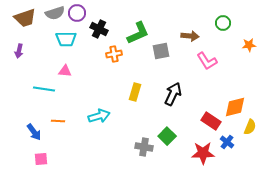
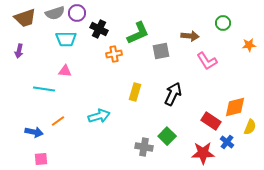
orange line: rotated 40 degrees counterclockwise
blue arrow: rotated 42 degrees counterclockwise
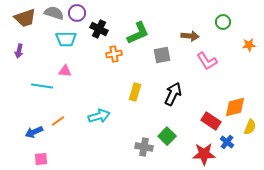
gray semicircle: moved 1 px left; rotated 144 degrees counterclockwise
green circle: moved 1 px up
gray square: moved 1 px right, 4 px down
cyan line: moved 2 px left, 3 px up
blue arrow: rotated 144 degrees clockwise
red star: moved 1 px right, 1 px down
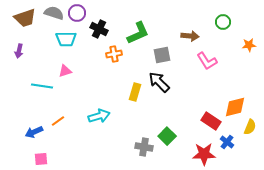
pink triangle: rotated 24 degrees counterclockwise
black arrow: moved 14 px left, 12 px up; rotated 70 degrees counterclockwise
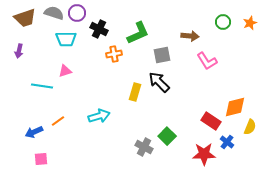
orange star: moved 1 px right, 22 px up; rotated 16 degrees counterclockwise
gray cross: rotated 18 degrees clockwise
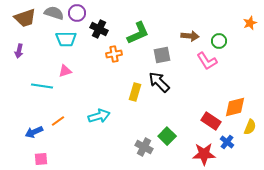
green circle: moved 4 px left, 19 px down
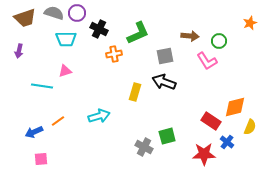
gray square: moved 3 px right, 1 px down
black arrow: moved 5 px right; rotated 25 degrees counterclockwise
green square: rotated 30 degrees clockwise
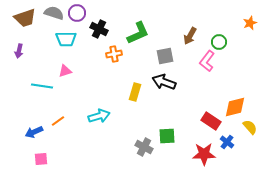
brown arrow: rotated 114 degrees clockwise
green circle: moved 1 px down
pink L-shape: rotated 70 degrees clockwise
yellow semicircle: rotated 63 degrees counterclockwise
green square: rotated 12 degrees clockwise
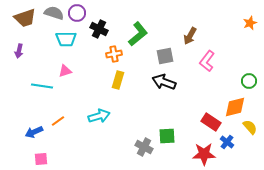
green L-shape: moved 1 px down; rotated 15 degrees counterclockwise
green circle: moved 30 px right, 39 px down
yellow rectangle: moved 17 px left, 12 px up
red rectangle: moved 1 px down
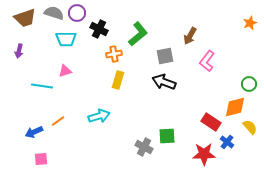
green circle: moved 3 px down
